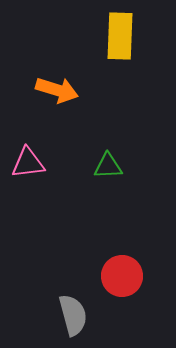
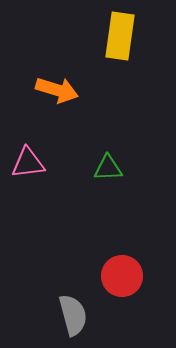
yellow rectangle: rotated 6 degrees clockwise
green triangle: moved 2 px down
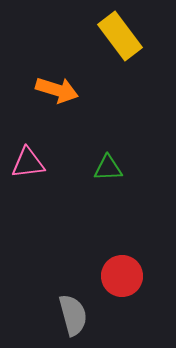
yellow rectangle: rotated 45 degrees counterclockwise
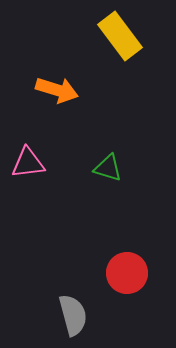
green triangle: rotated 20 degrees clockwise
red circle: moved 5 px right, 3 px up
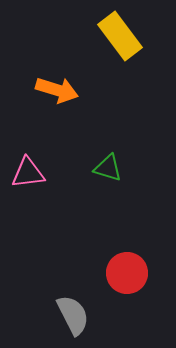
pink triangle: moved 10 px down
gray semicircle: rotated 12 degrees counterclockwise
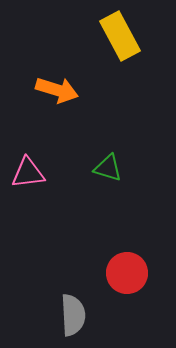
yellow rectangle: rotated 9 degrees clockwise
gray semicircle: rotated 24 degrees clockwise
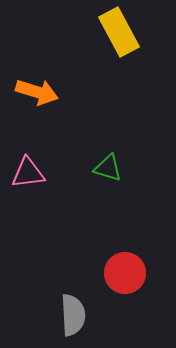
yellow rectangle: moved 1 px left, 4 px up
orange arrow: moved 20 px left, 2 px down
red circle: moved 2 px left
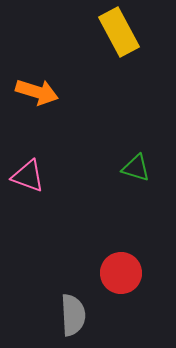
green triangle: moved 28 px right
pink triangle: moved 3 px down; rotated 27 degrees clockwise
red circle: moved 4 px left
